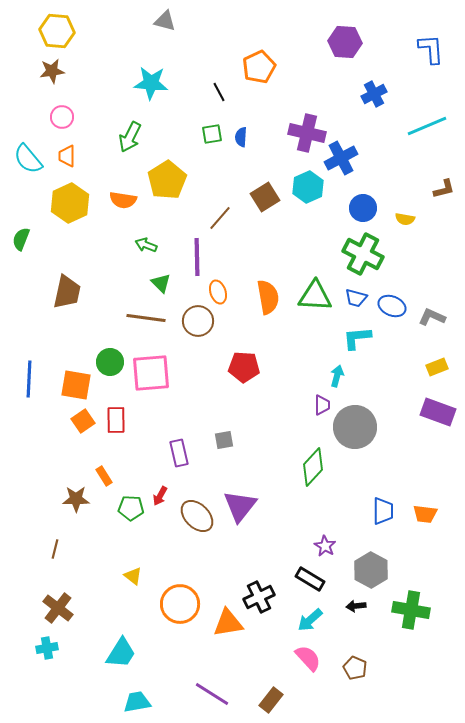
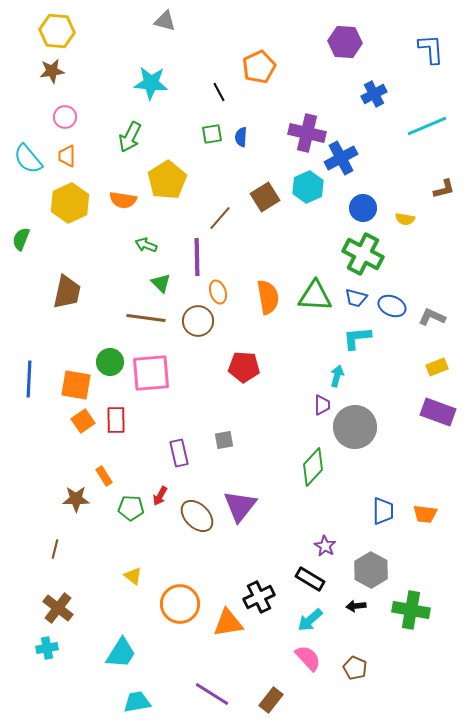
pink circle at (62, 117): moved 3 px right
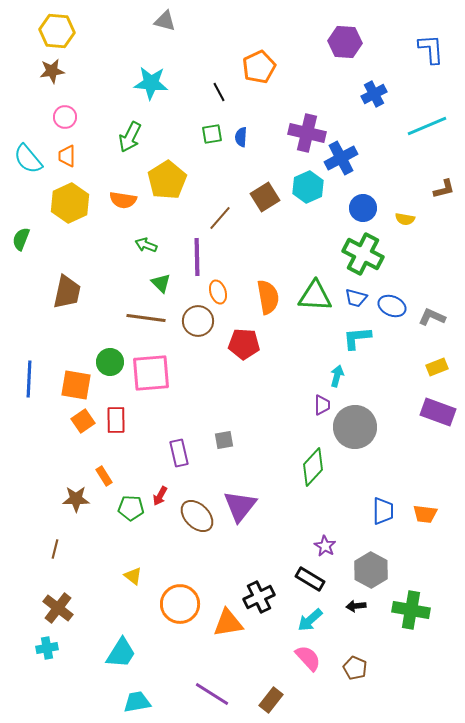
red pentagon at (244, 367): moved 23 px up
